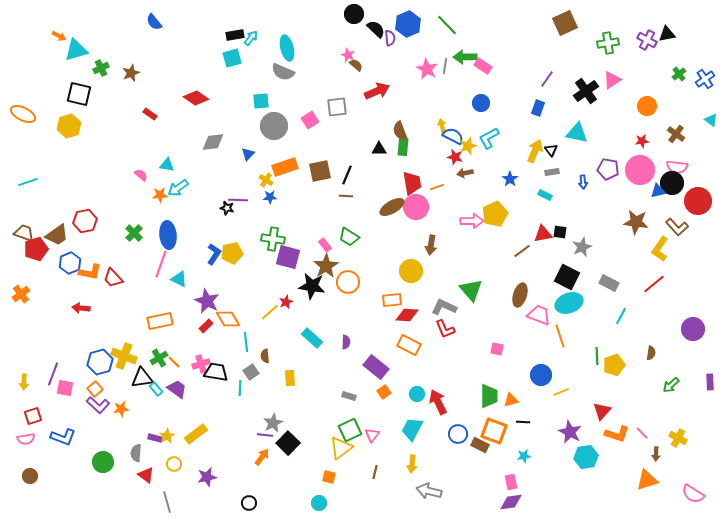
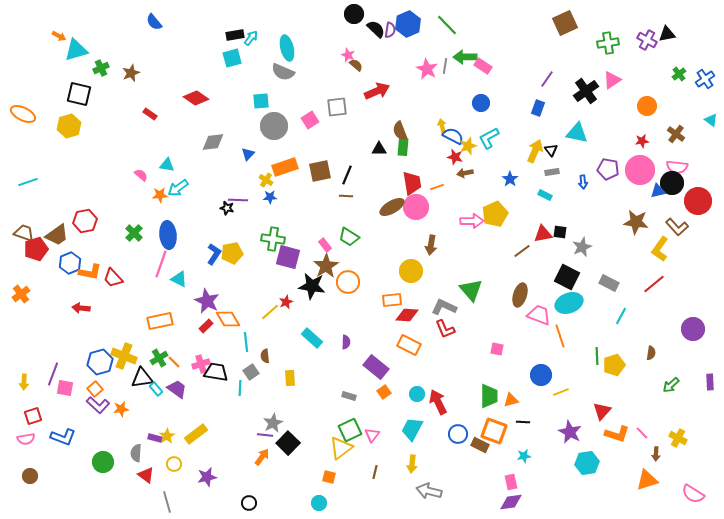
purple semicircle at (390, 38): moved 8 px up; rotated 14 degrees clockwise
cyan hexagon at (586, 457): moved 1 px right, 6 px down
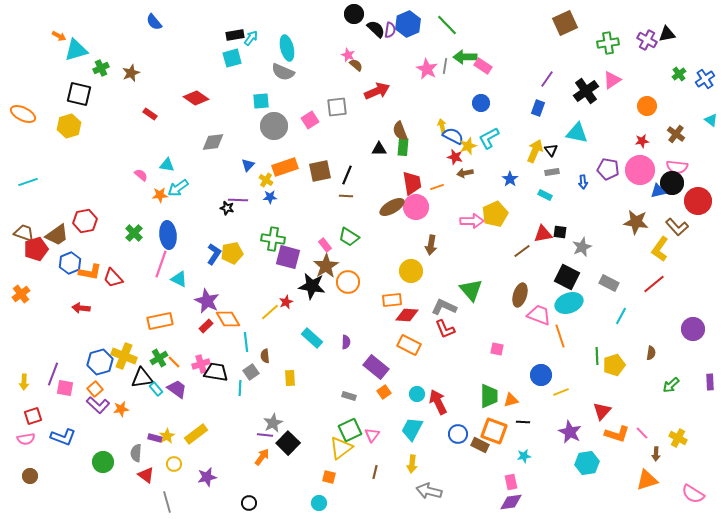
blue triangle at (248, 154): moved 11 px down
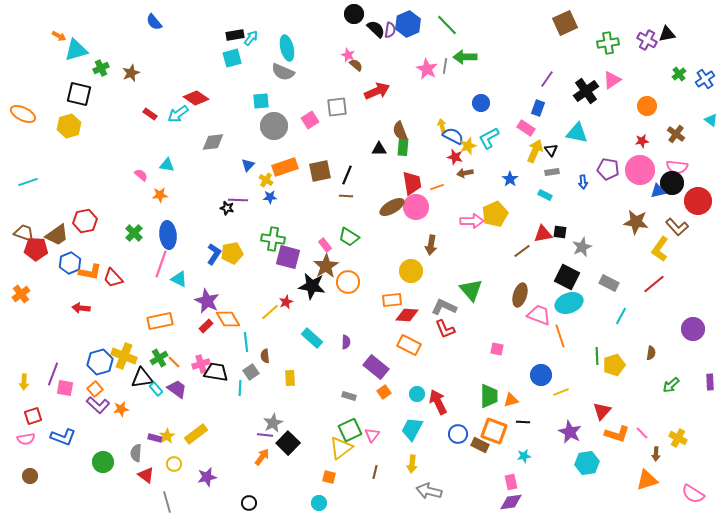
pink rectangle at (483, 66): moved 43 px right, 62 px down
cyan arrow at (178, 188): moved 74 px up
red pentagon at (36, 249): rotated 20 degrees clockwise
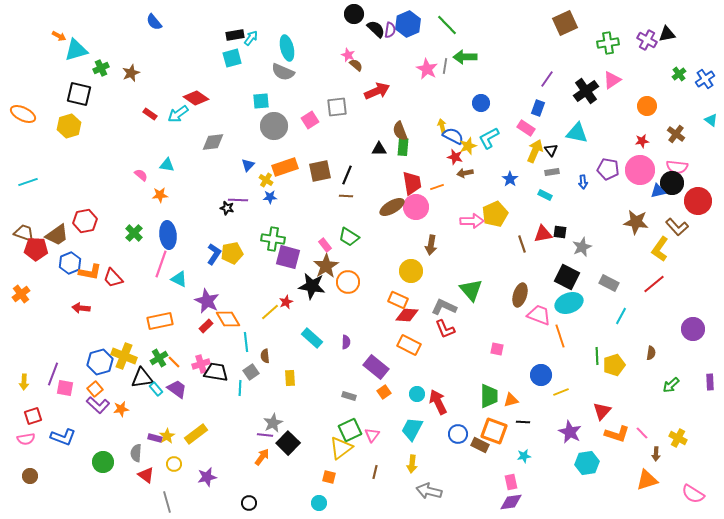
brown line at (522, 251): moved 7 px up; rotated 72 degrees counterclockwise
orange rectangle at (392, 300): moved 6 px right; rotated 30 degrees clockwise
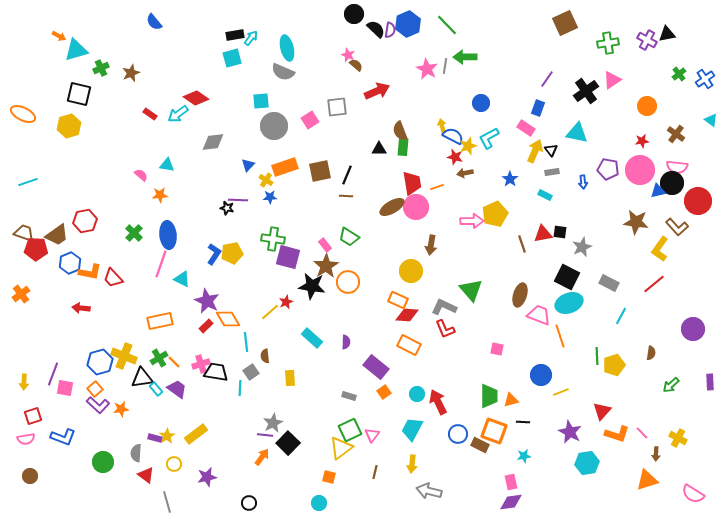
cyan triangle at (179, 279): moved 3 px right
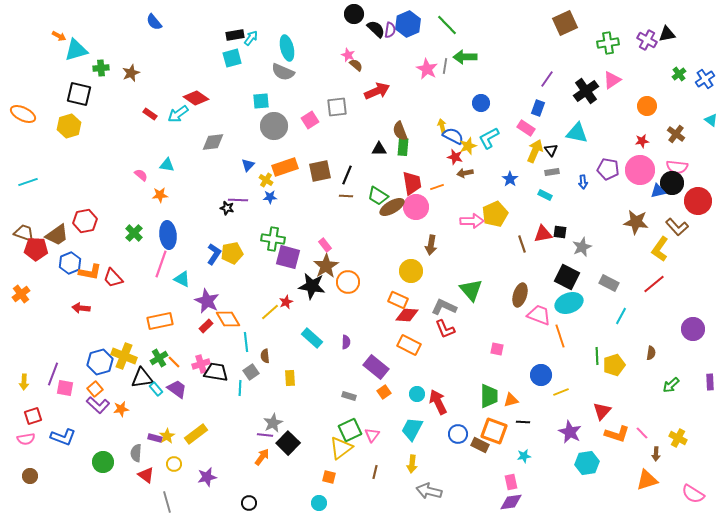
green cross at (101, 68): rotated 21 degrees clockwise
green trapezoid at (349, 237): moved 29 px right, 41 px up
